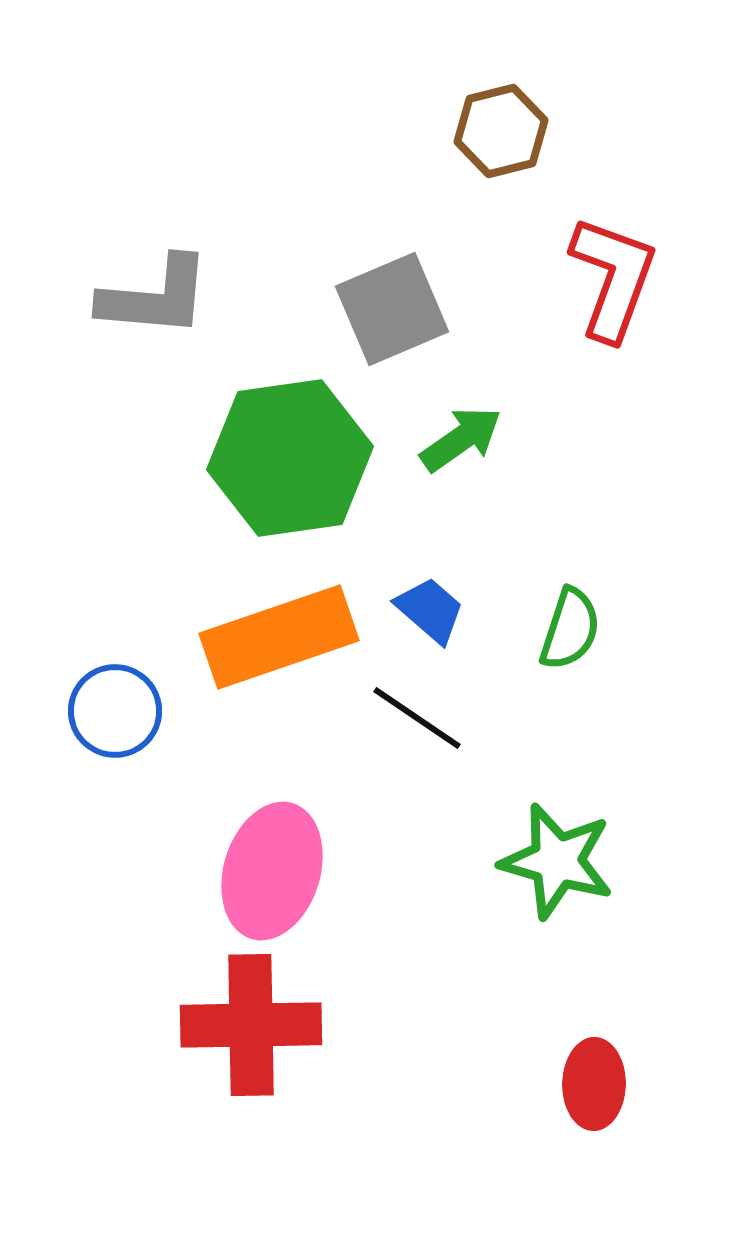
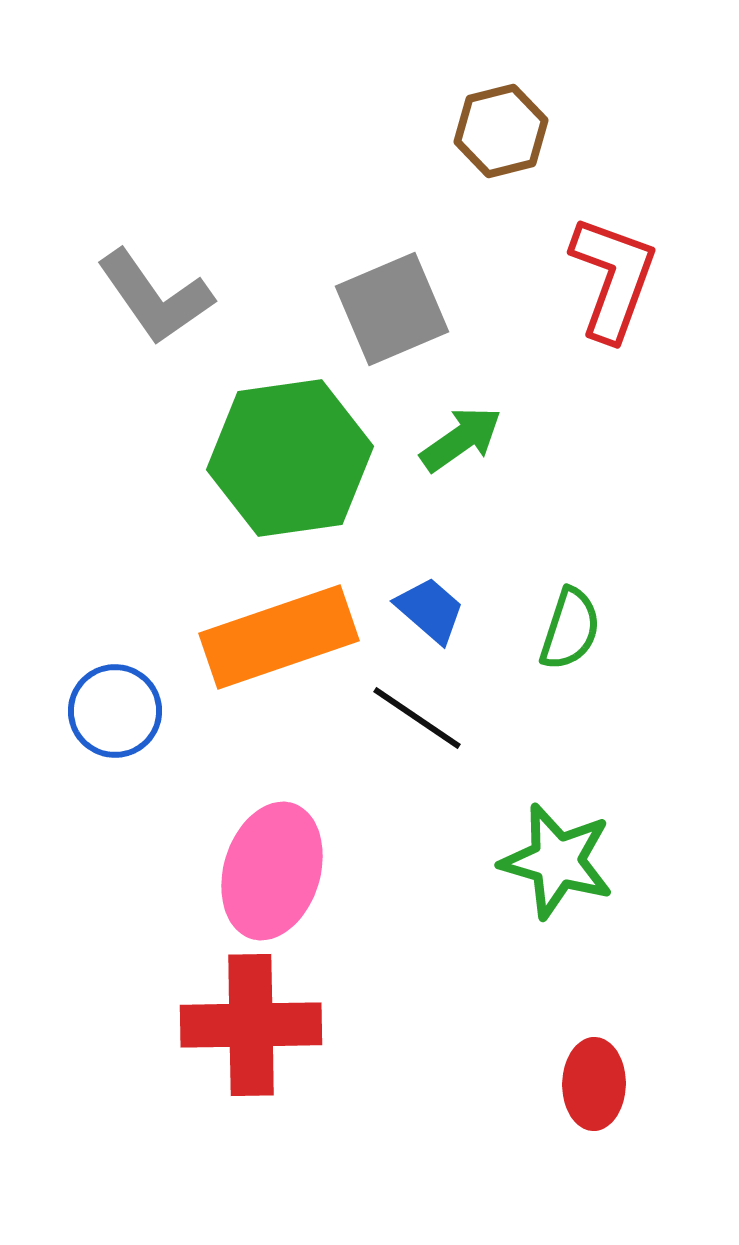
gray L-shape: rotated 50 degrees clockwise
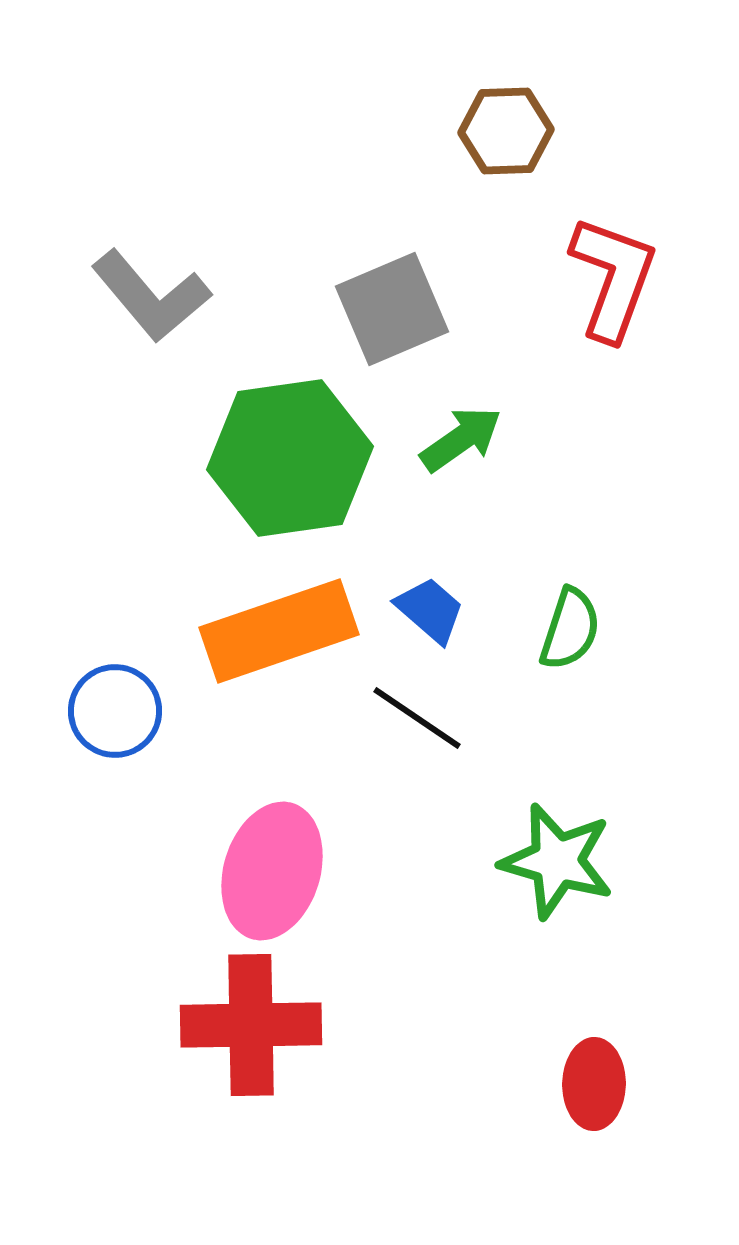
brown hexagon: moved 5 px right; rotated 12 degrees clockwise
gray L-shape: moved 4 px left, 1 px up; rotated 5 degrees counterclockwise
orange rectangle: moved 6 px up
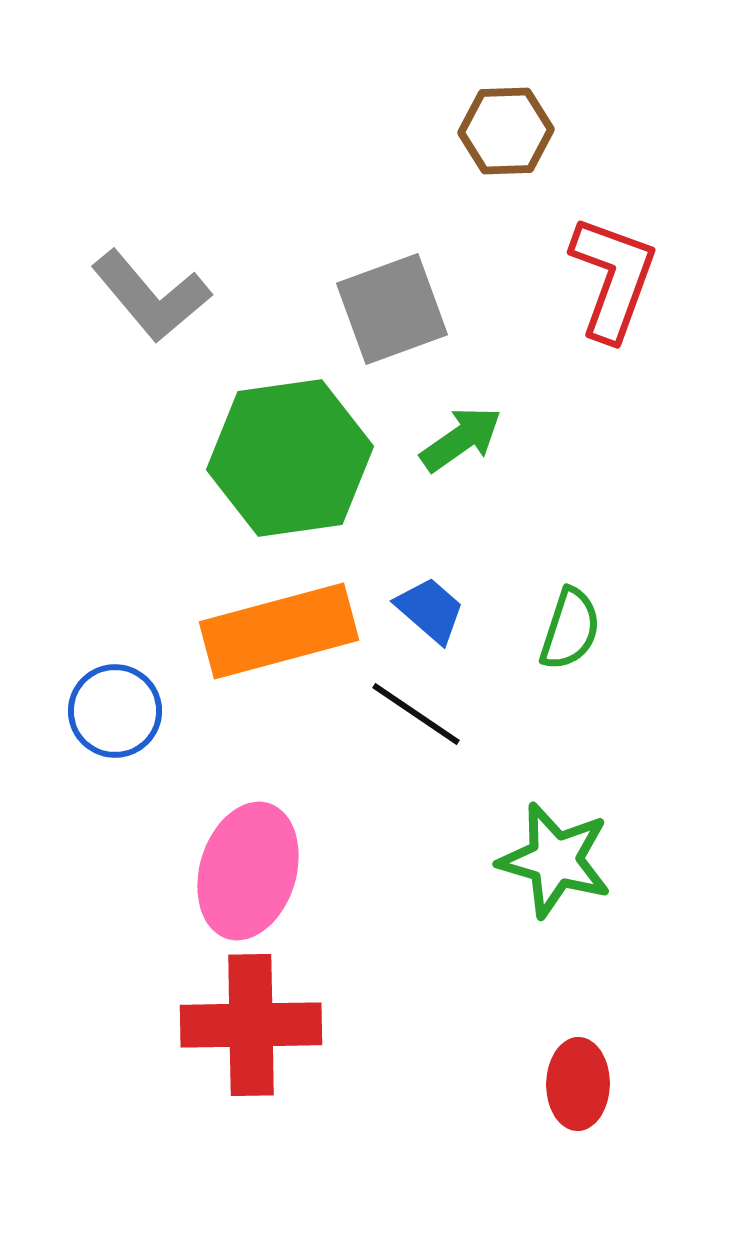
gray square: rotated 3 degrees clockwise
orange rectangle: rotated 4 degrees clockwise
black line: moved 1 px left, 4 px up
green star: moved 2 px left, 1 px up
pink ellipse: moved 24 px left
red ellipse: moved 16 px left
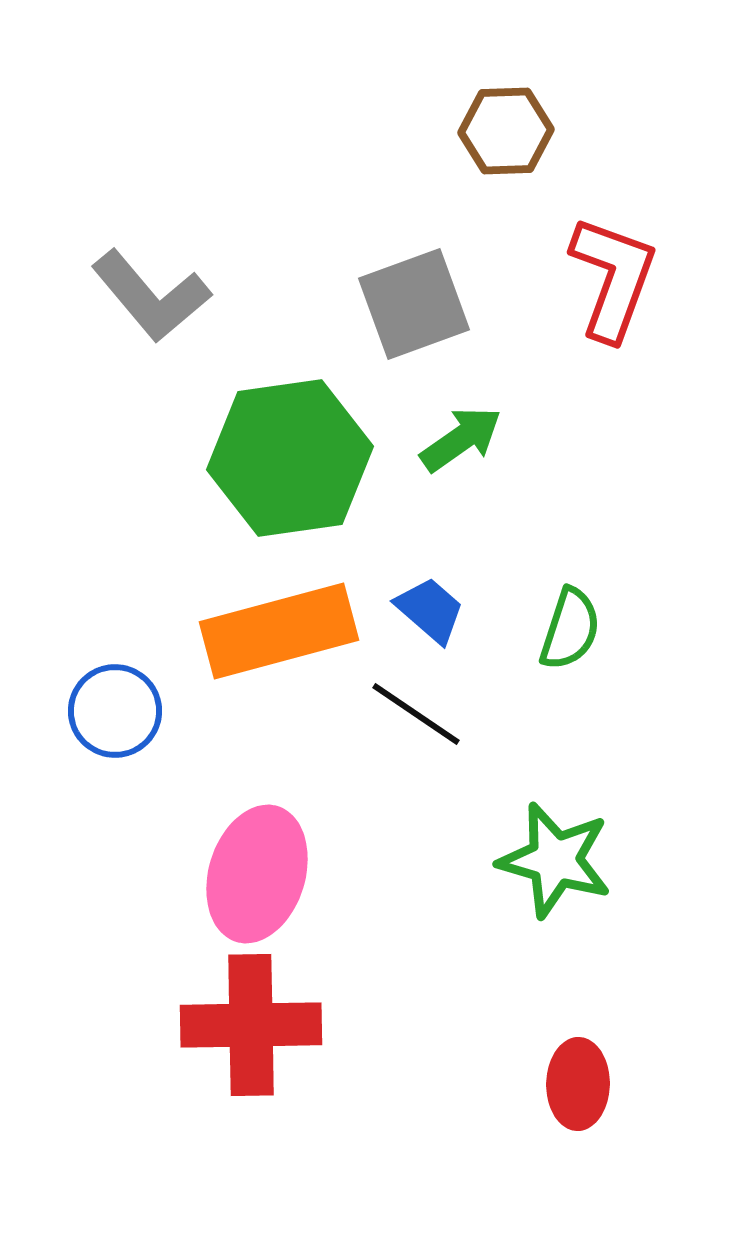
gray square: moved 22 px right, 5 px up
pink ellipse: moved 9 px right, 3 px down
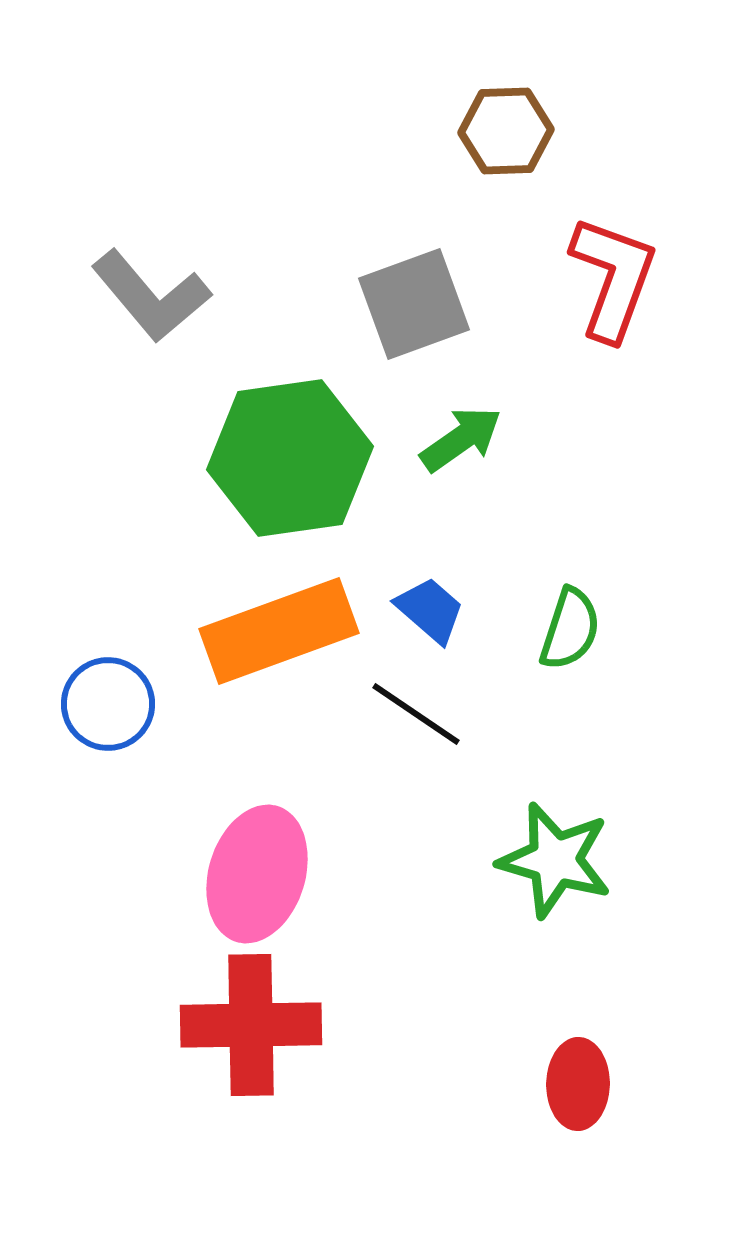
orange rectangle: rotated 5 degrees counterclockwise
blue circle: moved 7 px left, 7 px up
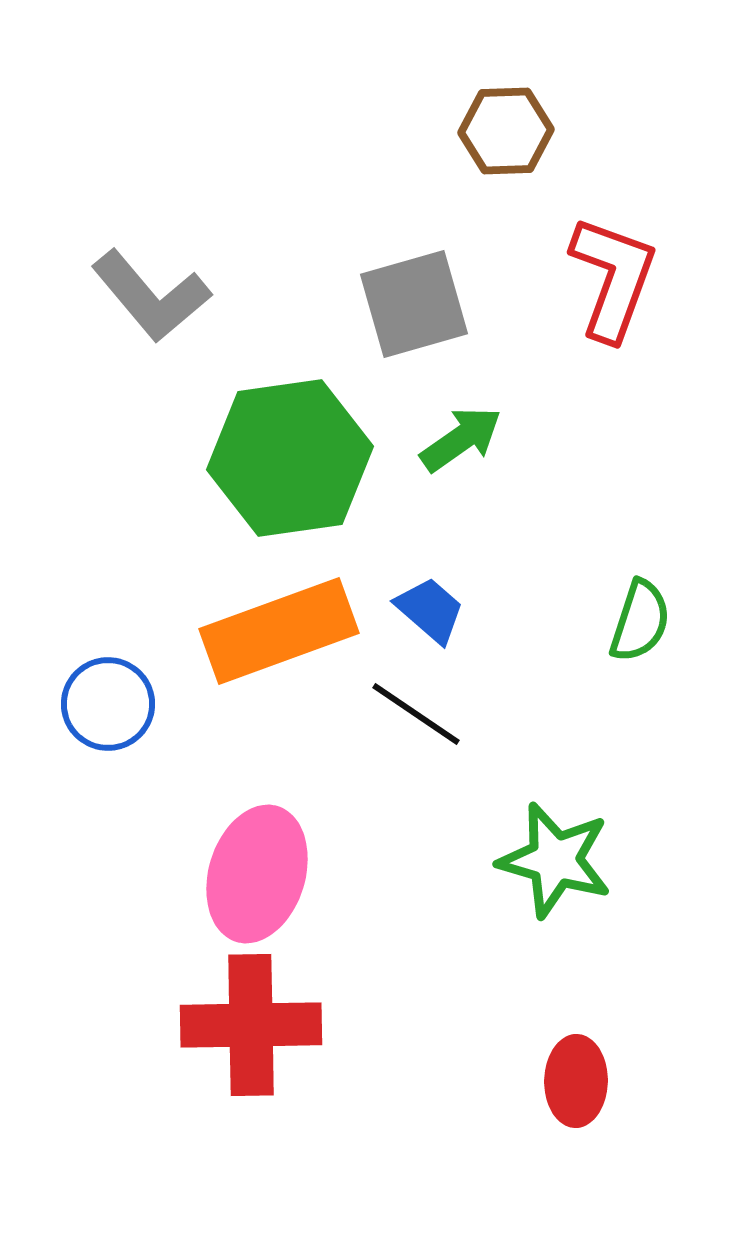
gray square: rotated 4 degrees clockwise
green semicircle: moved 70 px right, 8 px up
red ellipse: moved 2 px left, 3 px up
